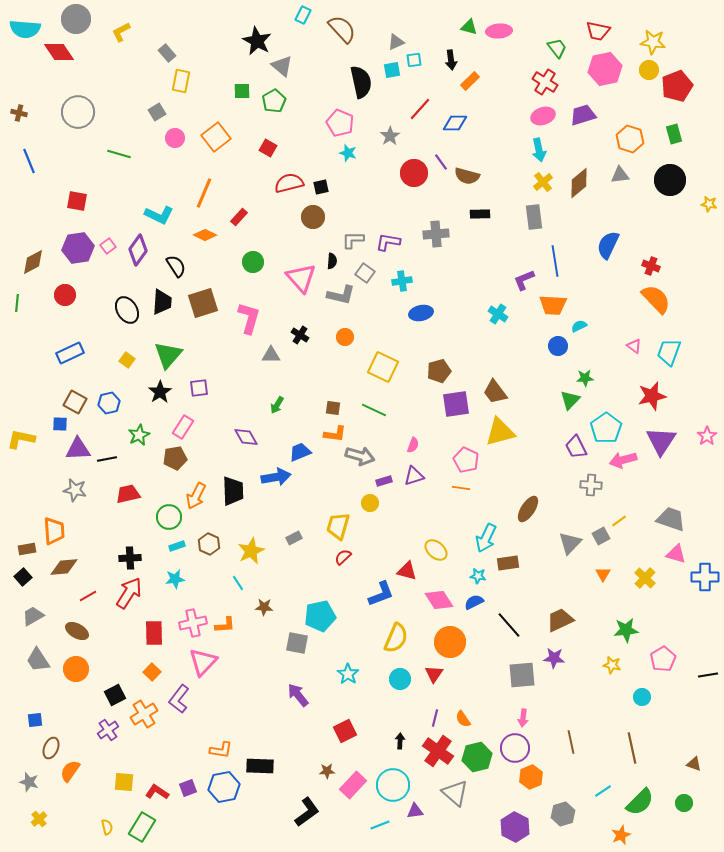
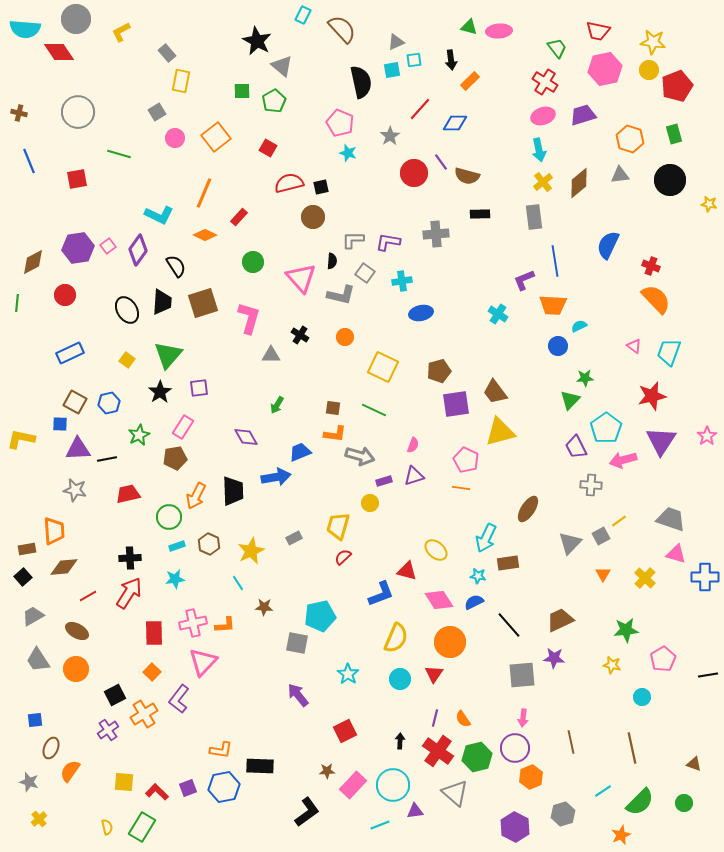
red square at (77, 201): moved 22 px up; rotated 20 degrees counterclockwise
red L-shape at (157, 792): rotated 10 degrees clockwise
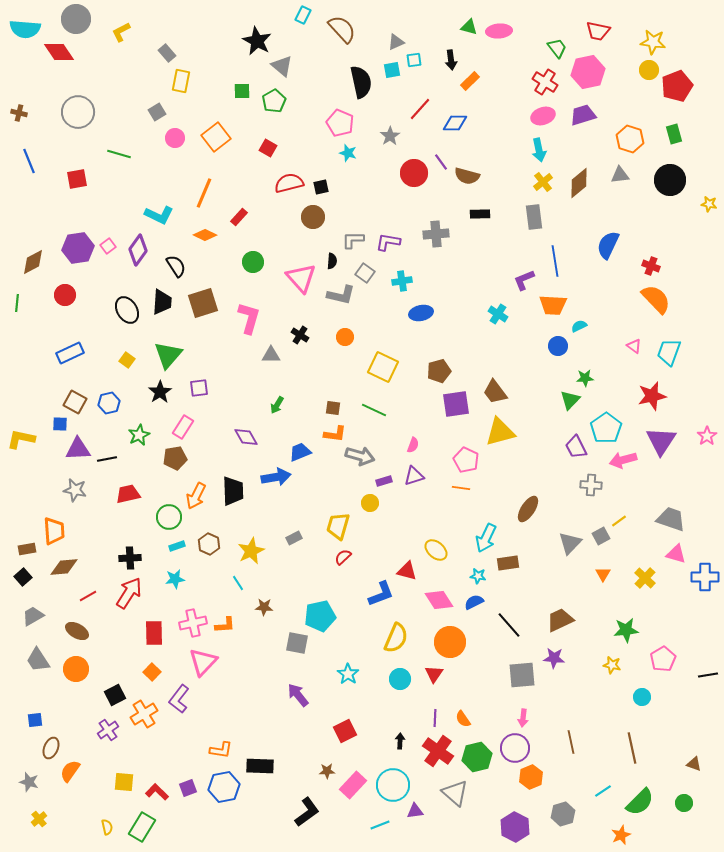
pink hexagon at (605, 69): moved 17 px left, 3 px down
purple line at (435, 718): rotated 12 degrees counterclockwise
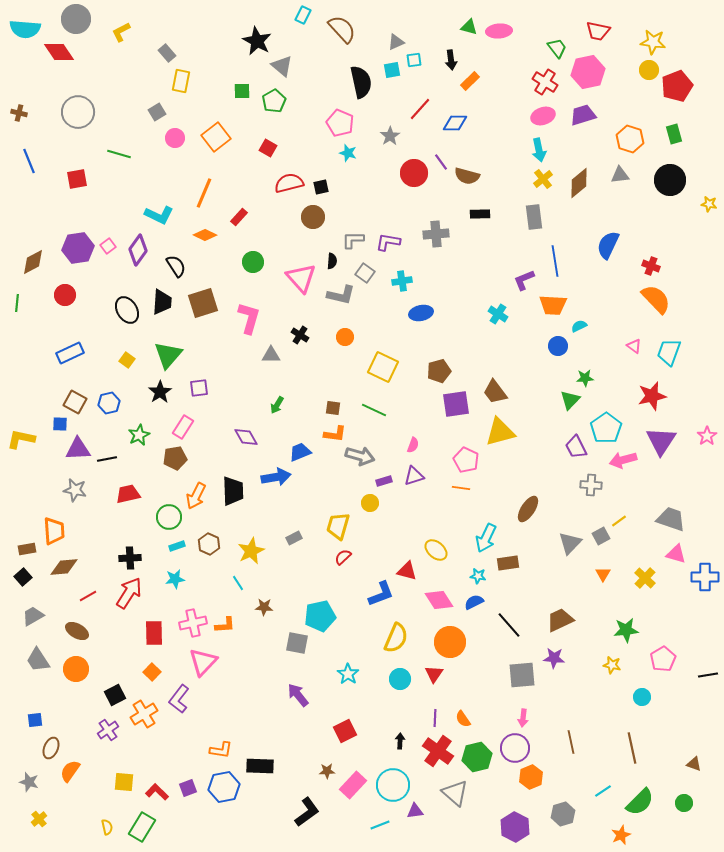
yellow cross at (543, 182): moved 3 px up
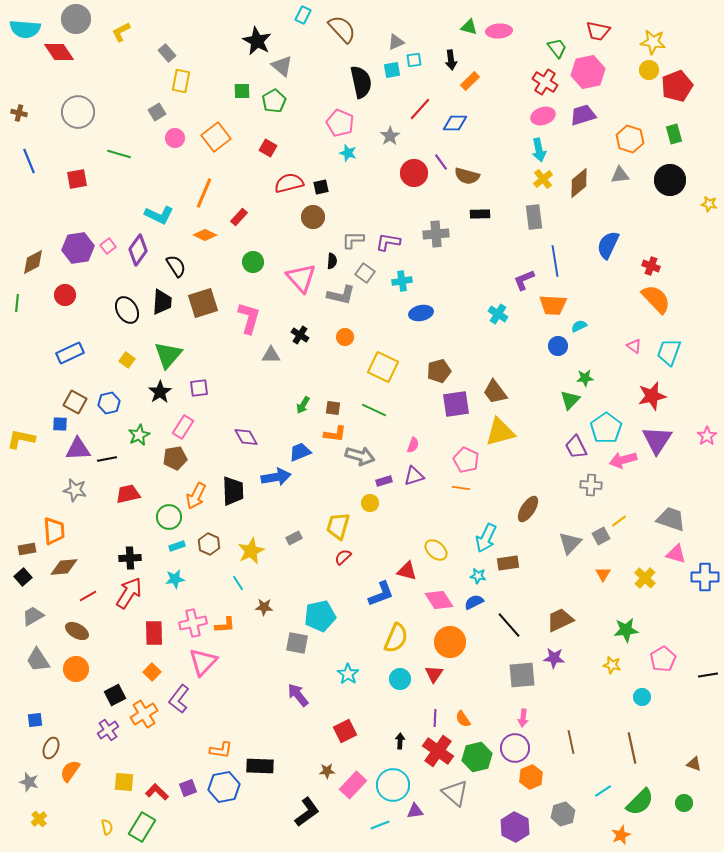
green arrow at (277, 405): moved 26 px right
purple triangle at (661, 441): moved 4 px left, 1 px up
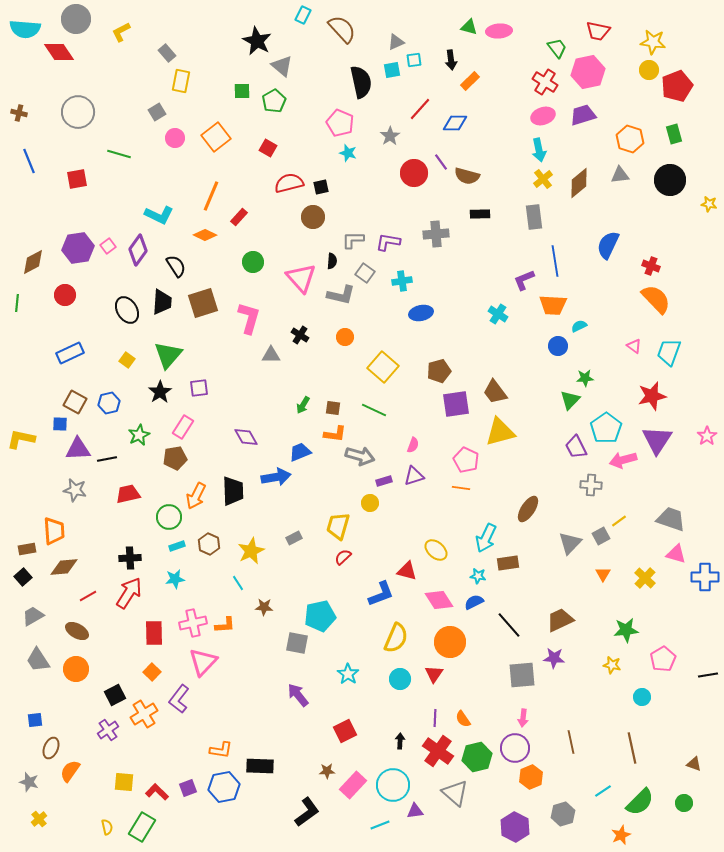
orange line at (204, 193): moved 7 px right, 3 px down
yellow square at (383, 367): rotated 16 degrees clockwise
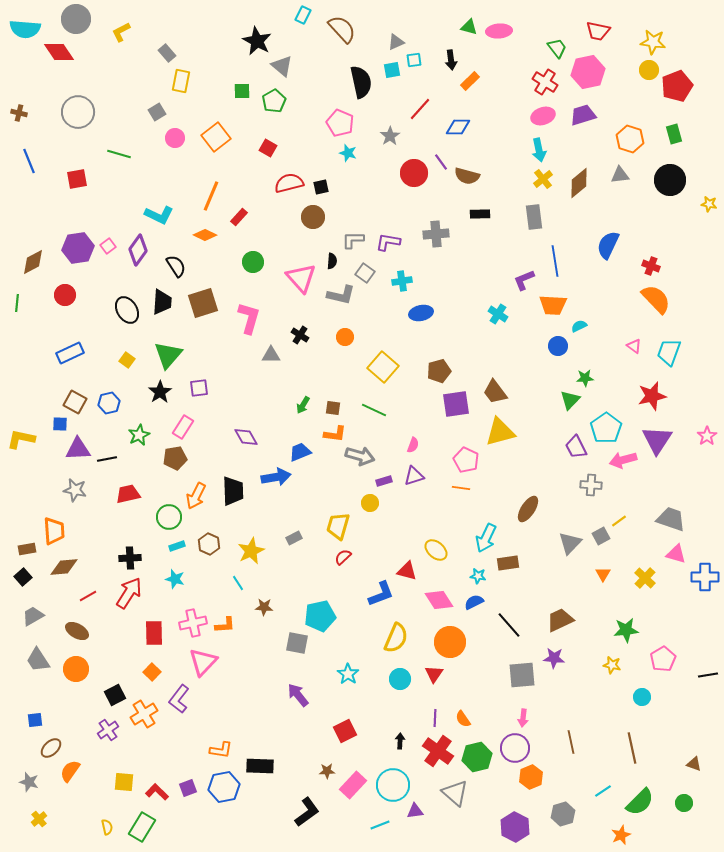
blue diamond at (455, 123): moved 3 px right, 4 px down
cyan star at (175, 579): rotated 24 degrees clockwise
brown ellipse at (51, 748): rotated 25 degrees clockwise
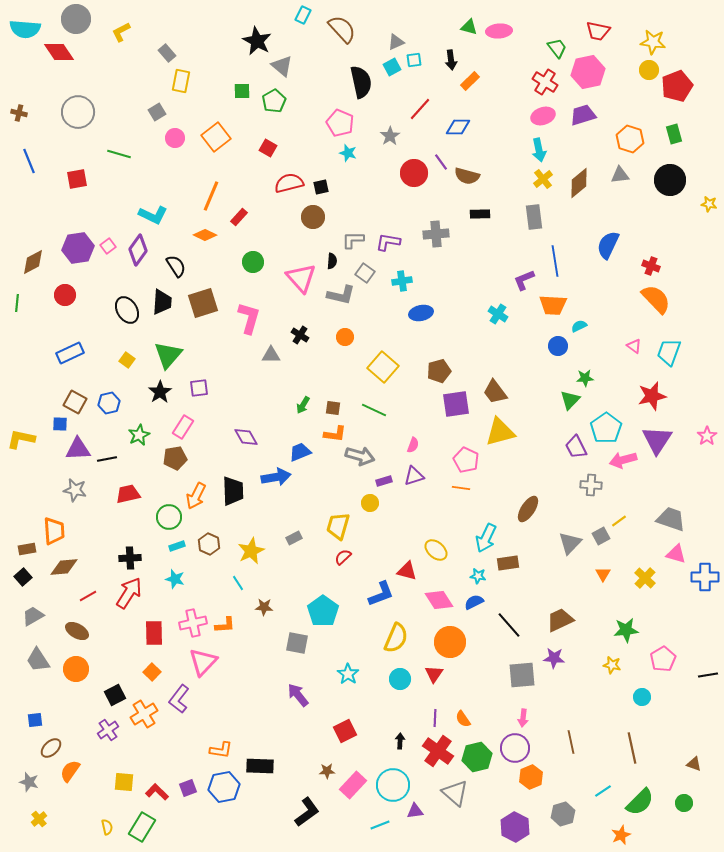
cyan square at (392, 70): moved 3 px up; rotated 18 degrees counterclockwise
cyan L-shape at (159, 215): moved 6 px left
cyan pentagon at (320, 616): moved 3 px right, 5 px up; rotated 24 degrees counterclockwise
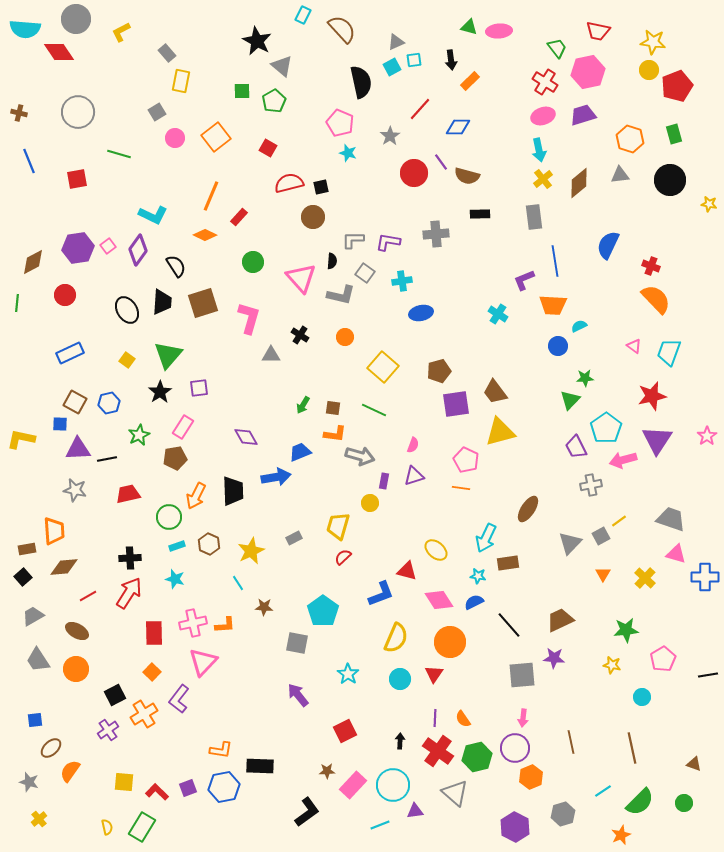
purple rectangle at (384, 481): rotated 63 degrees counterclockwise
gray cross at (591, 485): rotated 15 degrees counterclockwise
